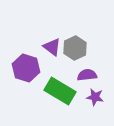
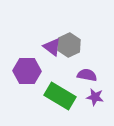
gray hexagon: moved 6 px left, 3 px up
purple hexagon: moved 1 px right, 3 px down; rotated 16 degrees counterclockwise
purple semicircle: rotated 18 degrees clockwise
green rectangle: moved 5 px down
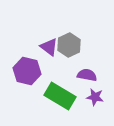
purple triangle: moved 3 px left
purple hexagon: rotated 12 degrees clockwise
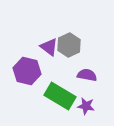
purple star: moved 9 px left, 9 px down
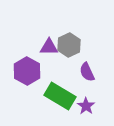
purple triangle: rotated 36 degrees counterclockwise
purple hexagon: rotated 16 degrees clockwise
purple semicircle: moved 3 px up; rotated 126 degrees counterclockwise
purple star: rotated 24 degrees clockwise
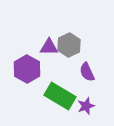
purple hexagon: moved 2 px up
purple star: rotated 18 degrees clockwise
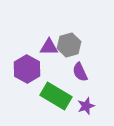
gray hexagon: rotated 10 degrees clockwise
purple semicircle: moved 7 px left
green rectangle: moved 4 px left
